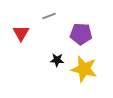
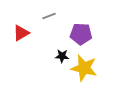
red triangle: rotated 30 degrees clockwise
black star: moved 5 px right, 4 px up
yellow star: moved 1 px up
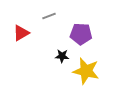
yellow star: moved 2 px right, 3 px down
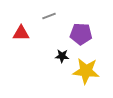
red triangle: rotated 30 degrees clockwise
yellow star: rotated 8 degrees counterclockwise
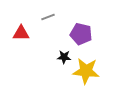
gray line: moved 1 px left, 1 px down
purple pentagon: rotated 10 degrees clockwise
black star: moved 2 px right, 1 px down
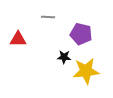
gray line: rotated 24 degrees clockwise
red triangle: moved 3 px left, 6 px down
yellow star: rotated 12 degrees counterclockwise
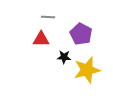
purple pentagon: rotated 15 degrees clockwise
red triangle: moved 23 px right
yellow star: moved 1 px right, 1 px up; rotated 8 degrees counterclockwise
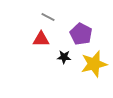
gray line: rotated 24 degrees clockwise
yellow star: moved 7 px right, 6 px up
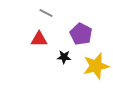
gray line: moved 2 px left, 4 px up
red triangle: moved 2 px left
yellow star: moved 2 px right, 2 px down
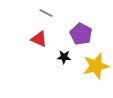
red triangle: rotated 24 degrees clockwise
